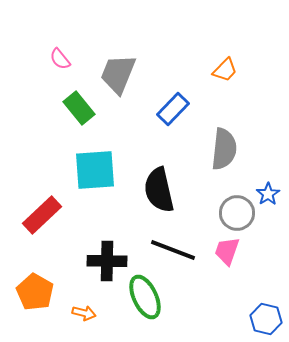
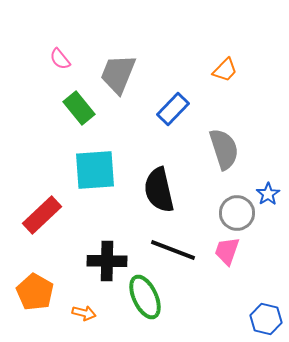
gray semicircle: rotated 24 degrees counterclockwise
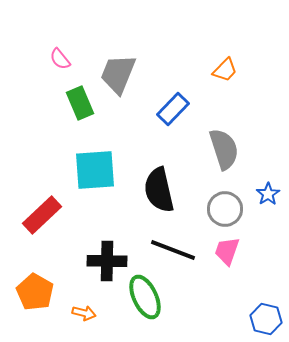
green rectangle: moved 1 px right, 5 px up; rotated 16 degrees clockwise
gray circle: moved 12 px left, 4 px up
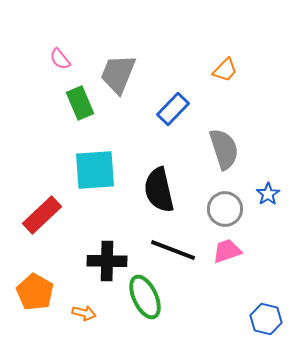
pink trapezoid: rotated 52 degrees clockwise
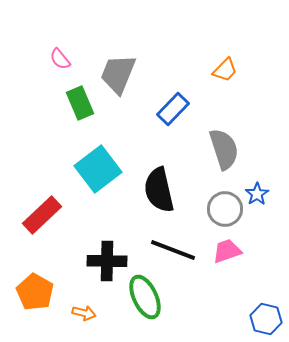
cyan square: moved 3 px right, 1 px up; rotated 33 degrees counterclockwise
blue star: moved 11 px left
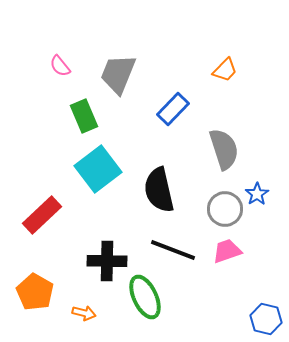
pink semicircle: moved 7 px down
green rectangle: moved 4 px right, 13 px down
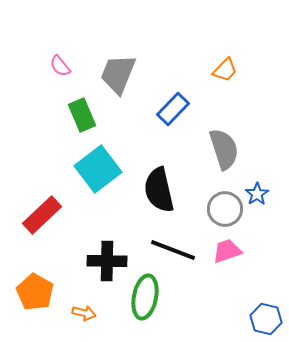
green rectangle: moved 2 px left, 1 px up
green ellipse: rotated 36 degrees clockwise
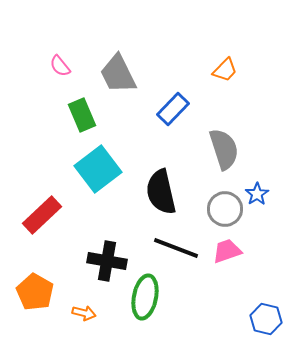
gray trapezoid: rotated 48 degrees counterclockwise
black semicircle: moved 2 px right, 2 px down
black line: moved 3 px right, 2 px up
black cross: rotated 9 degrees clockwise
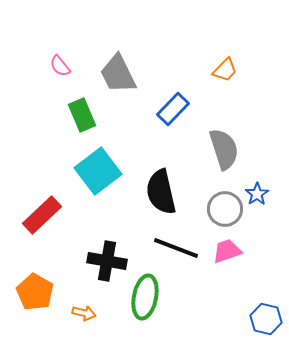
cyan square: moved 2 px down
